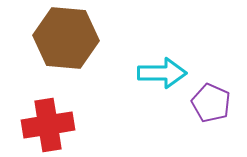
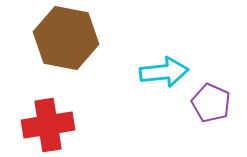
brown hexagon: rotated 6 degrees clockwise
cyan arrow: moved 2 px right, 1 px up; rotated 6 degrees counterclockwise
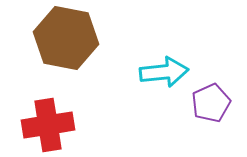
purple pentagon: rotated 24 degrees clockwise
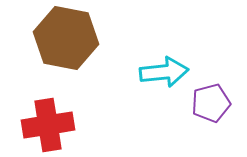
purple pentagon: rotated 9 degrees clockwise
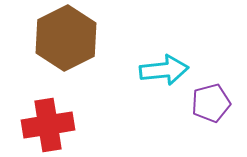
brown hexagon: rotated 22 degrees clockwise
cyan arrow: moved 2 px up
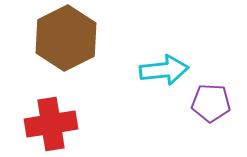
purple pentagon: rotated 18 degrees clockwise
red cross: moved 3 px right, 1 px up
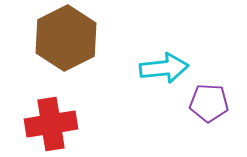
cyan arrow: moved 2 px up
purple pentagon: moved 2 px left
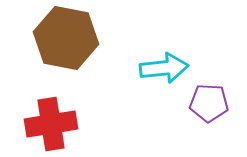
brown hexagon: rotated 22 degrees counterclockwise
